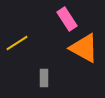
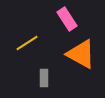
yellow line: moved 10 px right
orange triangle: moved 3 px left, 6 px down
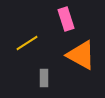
pink rectangle: moved 1 px left; rotated 15 degrees clockwise
orange triangle: moved 1 px down
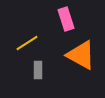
gray rectangle: moved 6 px left, 8 px up
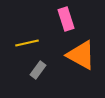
yellow line: rotated 20 degrees clockwise
gray rectangle: rotated 36 degrees clockwise
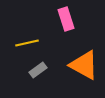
orange triangle: moved 3 px right, 10 px down
gray rectangle: rotated 18 degrees clockwise
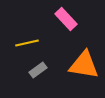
pink rectangle: rotated 25 degrees counterclockwise
orange triangle: rotated 20 degrees counterclockwise
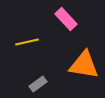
yellow line: moved 1 px up
gray rectangle: moved 14 px down
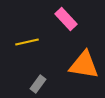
gray rectangle: rotated 18 degrees counterclockwise
